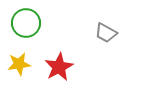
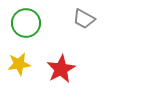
gray trapezoid: moved 22 px left, 14 px up
red star: moved 2 px right, 2 px down
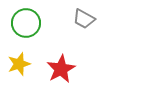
yellow star: rotated 10 degrees counterclockwise
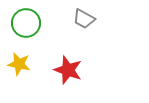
yellow star: rotated 30 degrees clockwise
red star: moved 7 px right, 1 px down; rotated 24 degrees counterclockwise
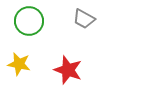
green circle: moved 3 px right, 2 px up
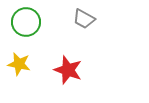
green circle: moved 3 px left, 1 px down
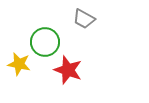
green circle: moved 19 px right, 20 px down
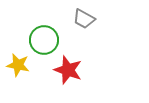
green circle: moved 1 px left, 2 px up
yellow star: moved 1 px left, 1 px down
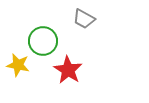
green circle: moved 1 px left, 1 px down
red star: rotated 12 degrees clockwise
